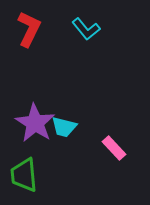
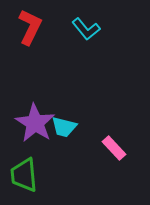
red L-shape: moved 1 px right, 2 px up
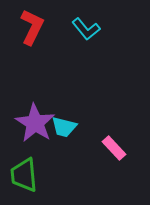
red L-shape: moved 2 px right
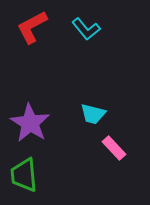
red L-shape: rotated 144 degrees counterclockwise
purple star: moved 5 px left
cyan trapezoid: moved 29 px right, 13 px up
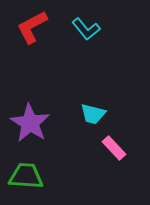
green trapezoid: moved 2 px right, 1 px down; rotated 99 degrees clockwise
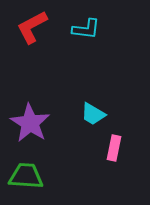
cyan L-shape: rotated 44 degrees counterclockwise
cyan trapezoid: rotated 16 degrees clockwise
pink rectangle: rotated 55 degrees clockwise
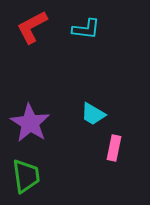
green trapezoid: rotated 78 degrees clockwise
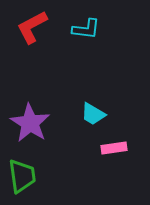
pink rectangle: rotated 70 degrees clockwise
green trapezoid: moved 4 px left
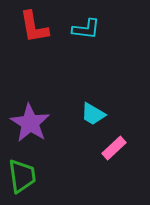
red L-shape: moved 2 px right; rotated 72 degrees counterclockwise
pink rectangle: rotated 35 degrees counterclockwise
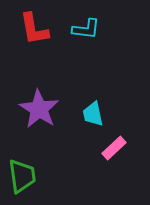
red L-shape: moved 2 px down
cyan trapezoid: rotated 48 degrees clockwise
purple star: moved 9 px right, 14 px up
